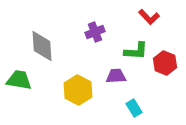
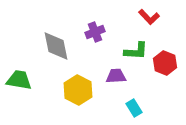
gray diamond: moved 14 px right; rotated 8 degrees counterclockwise
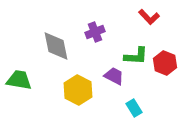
green L-shape: moved 5 px down
purple trapezoid: moved 2 px left; rotated 30 degrees clockwise
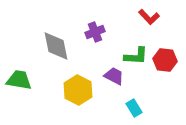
red hexagon: moved 3 px up; rotated 15 degrees counterclockwise
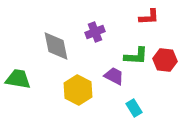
red L-shape: rotated 50 degrees counterclockwise
green trapezoid: moved 1 px left, 1 px up
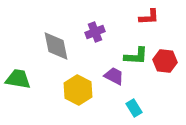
red hexagon: moved 1 px down
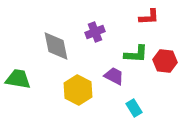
green L-shape: moved 2 px up
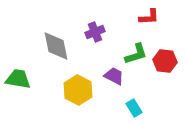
green L-shape: rotated 20 degrees counterclockwise
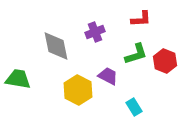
red L-shape: moved 8 px left, 2 px down
red hexagon: rotated 15 degrees clockwise
purple trapezoid: moved 6 px left
cyan rectangle: moved 1 px up
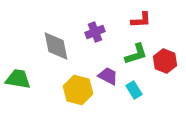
red L-shape: moved 1 px down
yellow hexagon: rotated 12 degrees counterclockwise
cyan rectangle: moved 17 px up
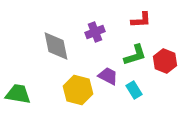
green L-shape: moved 1 px left, 1 px down
green trapezoid: moved 15 px down
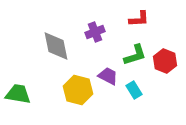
red L-shape: moved 2 px left, 1 px up
